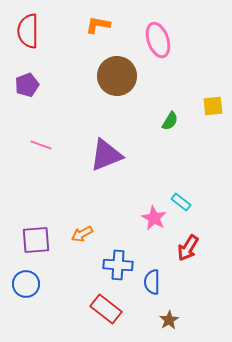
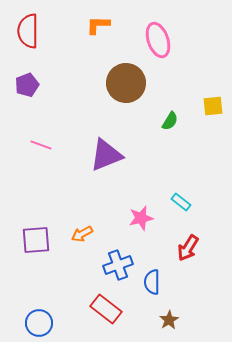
orange L-shape: rotated 10 degrees counterclockwise
brown circle: moved 9 px right, 7 px down
pink star: moved 13 px left; rotated 30 degrees clockwise
blue cross: rotated 24 degrees counterclockwise
blue circle: moved 13 px right, 39 px down
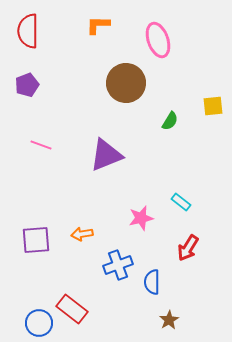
orange arrow: rotated 20 degrees clockwise
red rectangle: moved 34 px left
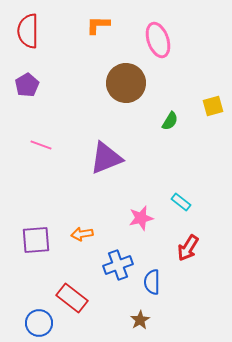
purple pentagon: rotated 10 degrees counterclockwise
yellow square: rotated 10 degrees counterclockwise
purple triangle: moved 3 px down
red rectangle: moved 11 px up
brown star: moved 29 px left
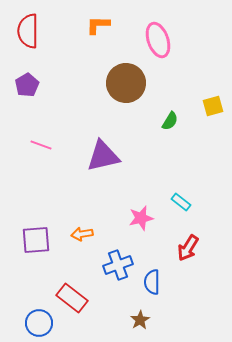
purple triangle: moved 3 px left, 2 px up; rotated 9 degrees clockwise
